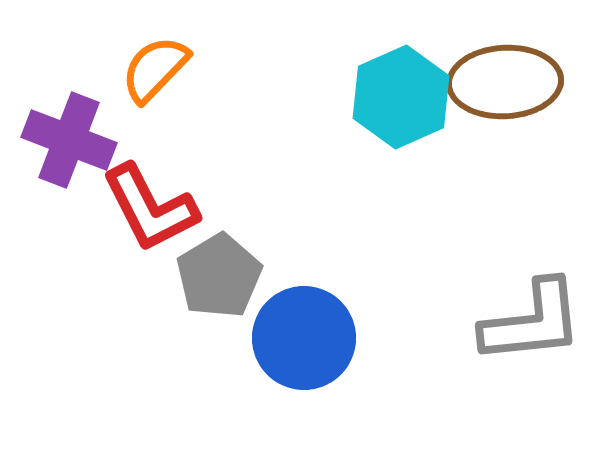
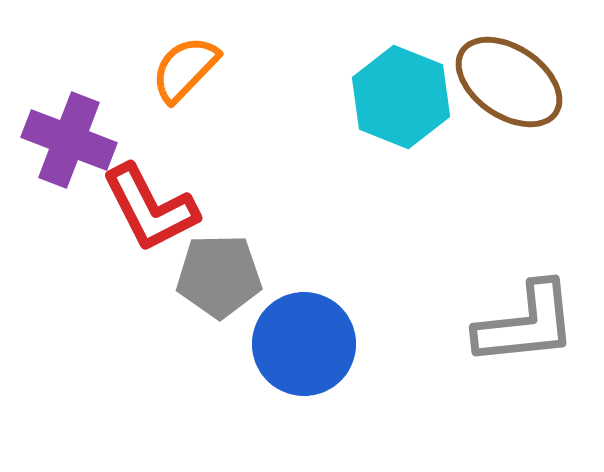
orange semicircle: moved 30 px right
brown ellipse: moved 4 px right; rotated 37 degrees clockwise
cyan hexagon: rotated 14 degrees counterclockwise
gray pentagon: rotated 30 degrees clockwise
gray L-shape: moved 6 px left, 2 px down
blue circle: moved 6 px down
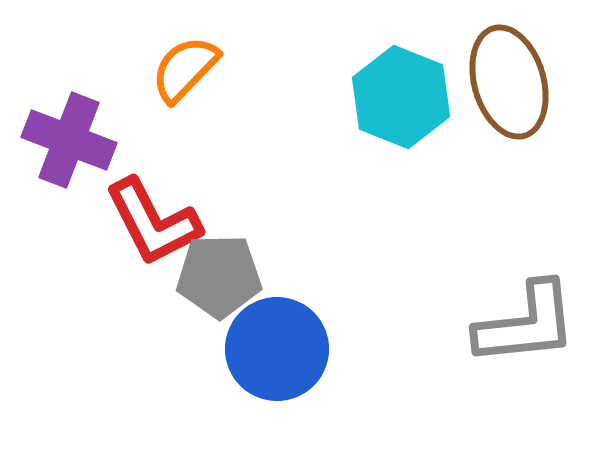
brown ellipse: rotated 40 degrees clockwise
red L-shape: moved 3 px right, 14 px down
blue circle: moved 27 px left, 5 px down
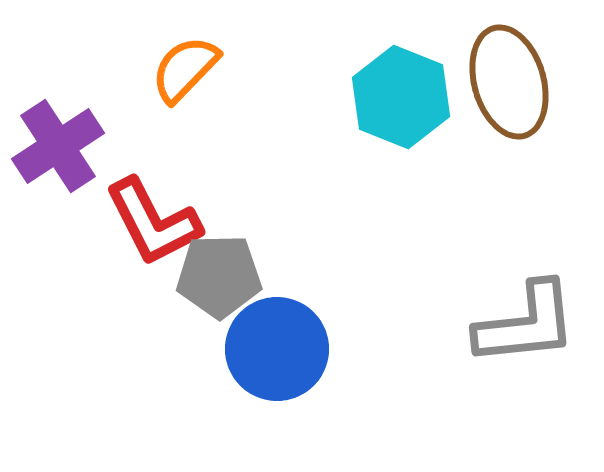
purple cross: moved 11 px left, 6 px down; rotated 36 degrees clockwise
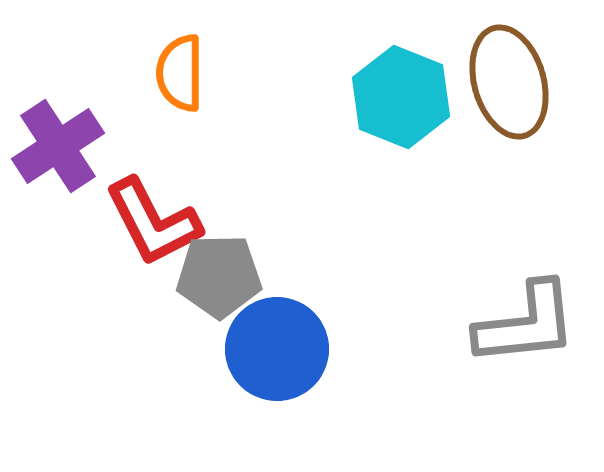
orange semicircle: moved 5 px left, 4 px down; rotated 44 degrees counterclockwise
